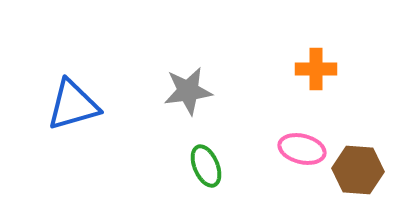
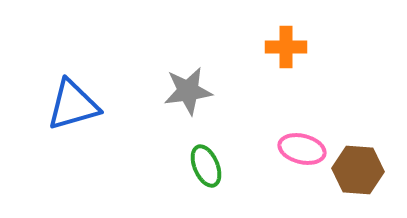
orange cross: moved 30 px left, 22 px up
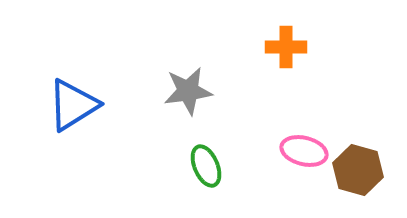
blue triangle: rotated 16 degrees counterclockwise
pink ellipse: moved 2 px right, 2 px down
brown hexagon: rotated 12 degrees clockwise
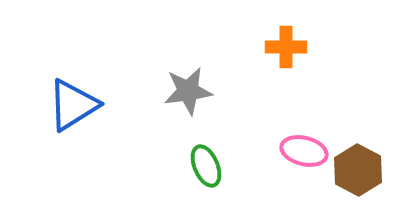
brown hexagon: rotated 12 degrees clockwise
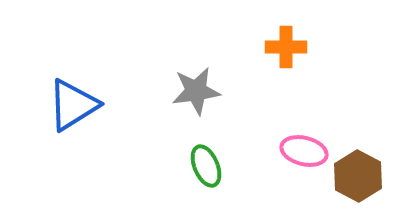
gray star: moved 8 px right
brown hexagon: moved 6 px down
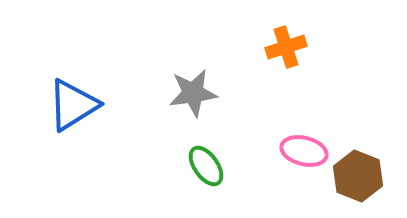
orange cross: rotated 18 degrees counterclockwise
gray star: moved 3 px left, 2 px down
green ellipse: rotated 12 degrees counterclockwise
brown hexagon: rotated 6 degrees counterclockwise
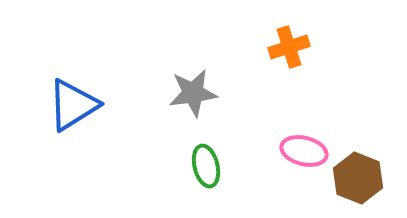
orange cross: moved 3 px right
green ellipse: rotated 21 degrees clockwise
brown hexagon: moved 2 px down
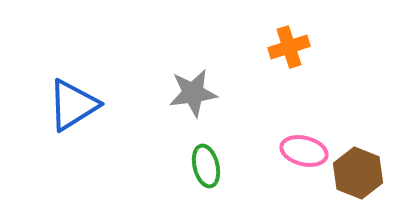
brown hexagon: moved 5 px up
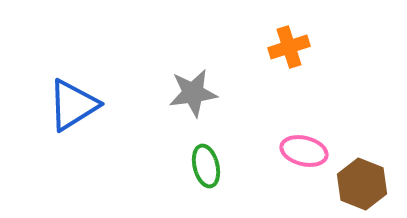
brown hexagon: moved 4 px right, 11 px down
